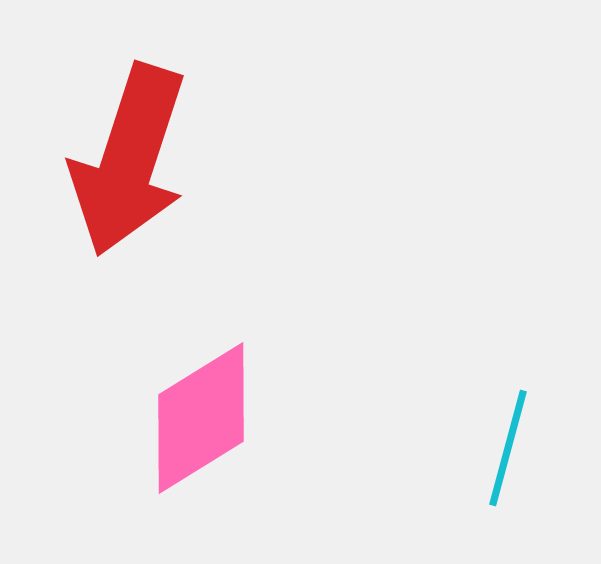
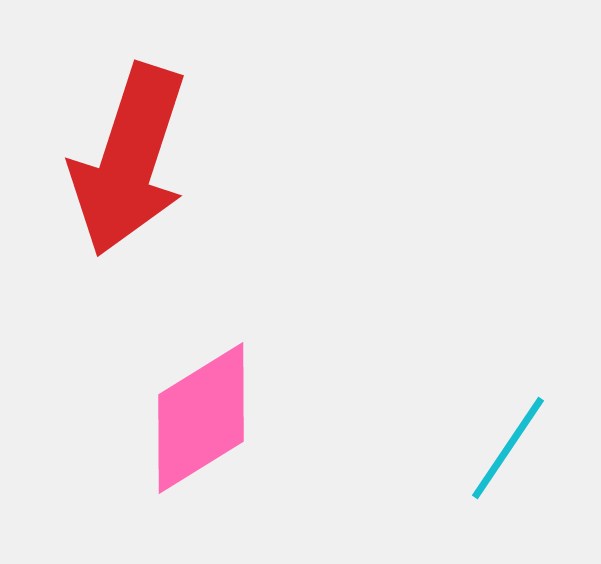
cyan line: rotated 19 degrees clockwise
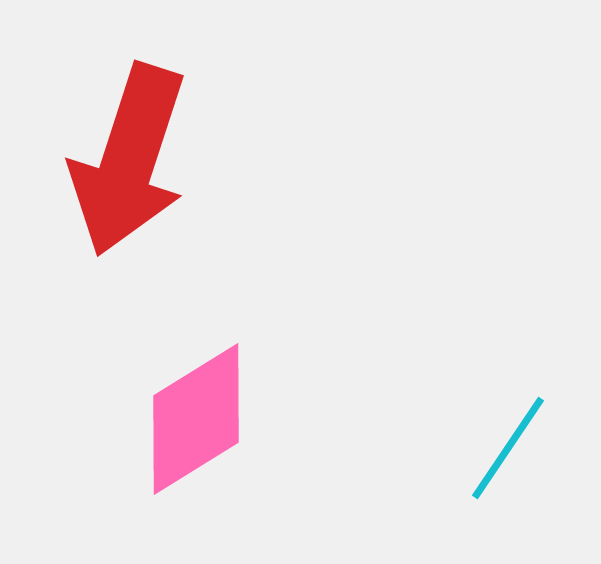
pink diamond: moved 5 px left, 1 px down
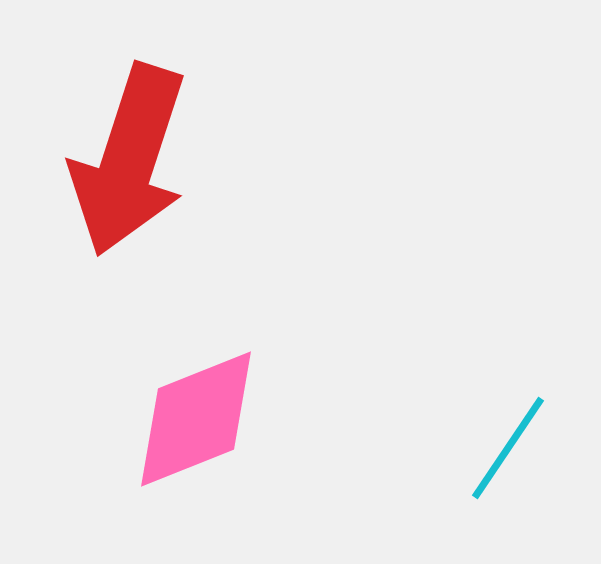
pink diamond: rotated 10 degrees clockwise
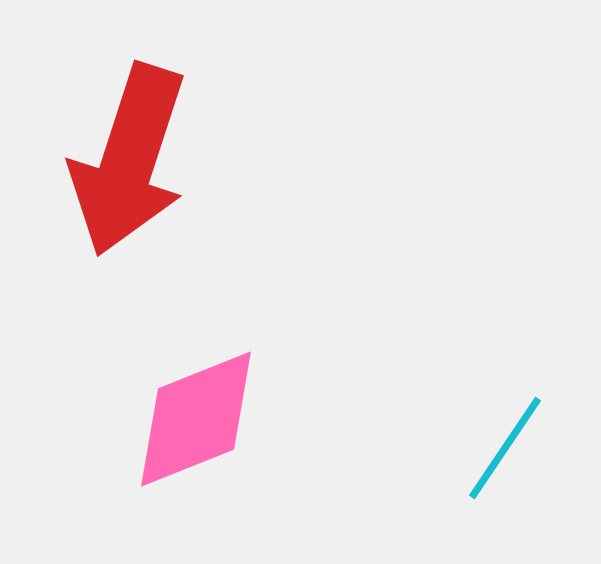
cyan line: moved 3 px left
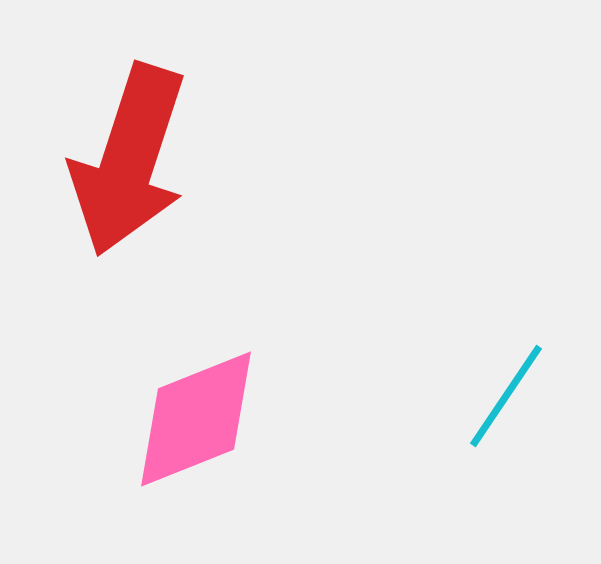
cyan line: moved 1 px right, 52 px up
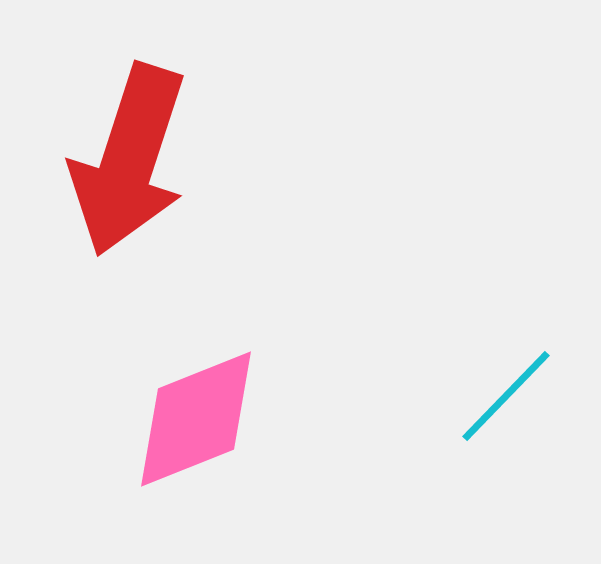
cyan line: rotated 10 degrees clockwise
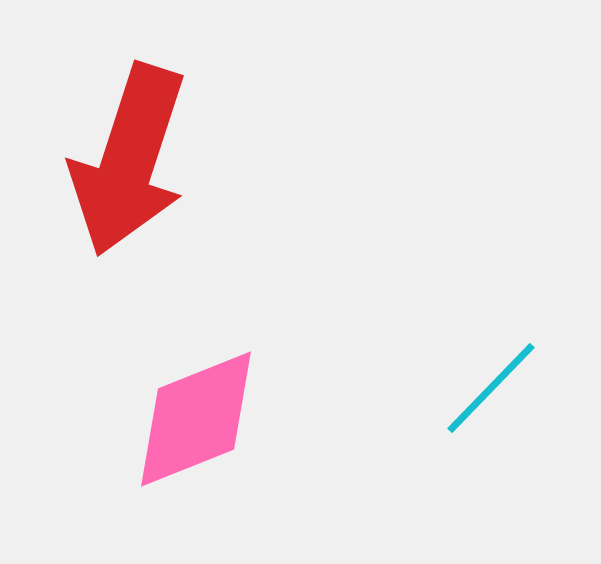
cyan line: moved 15 px left, 8 px up
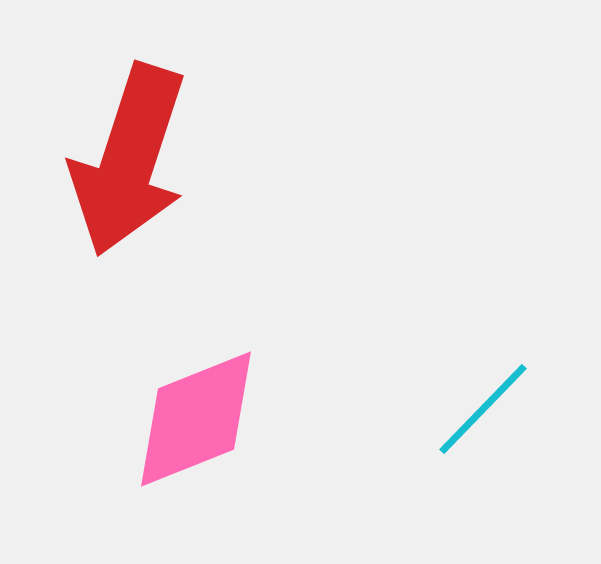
cyan line: moved 8 px left, 21 px down
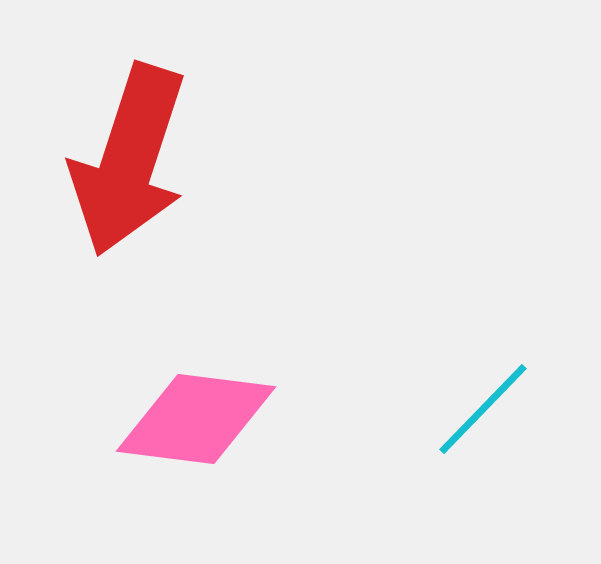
pink diamond: rotated 29 degrees clockwise
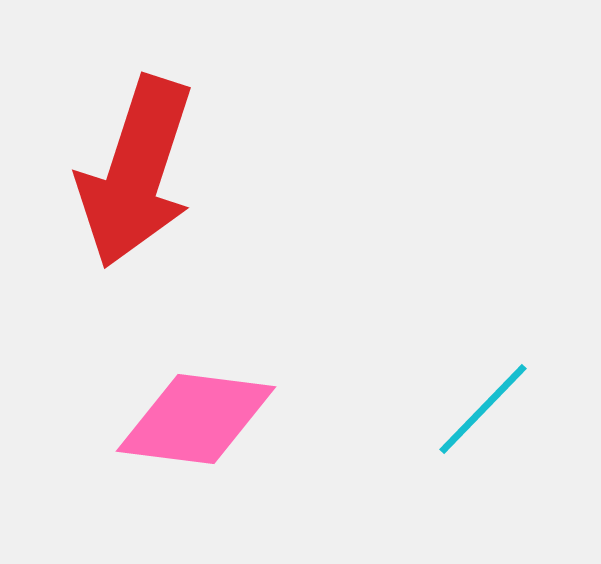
red arrow: moved 7 px right, 12 px down
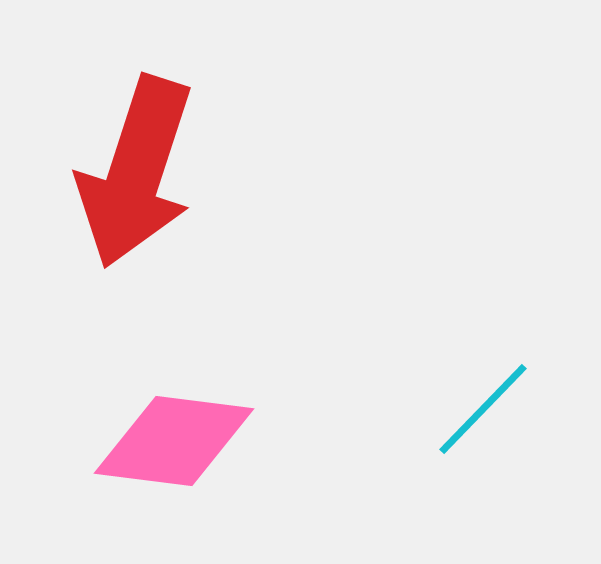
pink diamond: moved 22 px left, 22 px down
